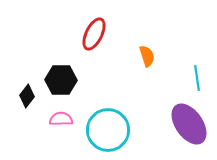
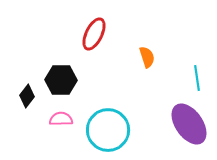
orange semicircle: moved 1 px down
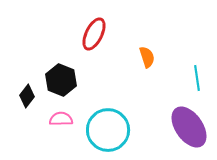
black hexagon: rotated 20 degrees clockwise
purple ellipse: moved 3 px down
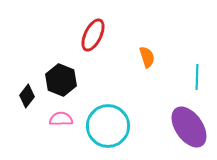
red ellipse: moved 1 px left, 1 px down
cyan line: moved 1 px up; rotated 10 degrees clockwise
cyan circle: moved 4 px up
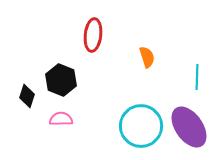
red ellipse: rotated 20 degrees counterclockwise
black diamond: rotated 20 degrees counterclockwise
cyan circle: moved 33 px right
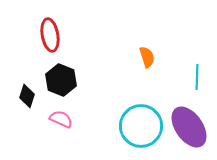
red ellipse: moved 43 px left; rotated 16 degrees counterclockwise
pink semicircle: rotated 25 degrees clockwise
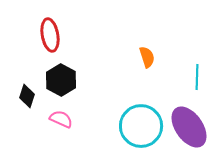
black hexagon: rotated 8 degrees clockwise
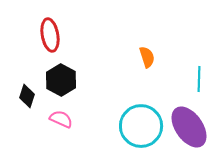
cyan line: moved 2 px right, 2 px down
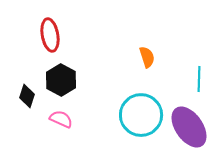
cyan circle: moved 11 px up
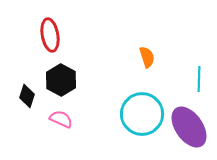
cyan circle: moved 1 px right, 1 px up
